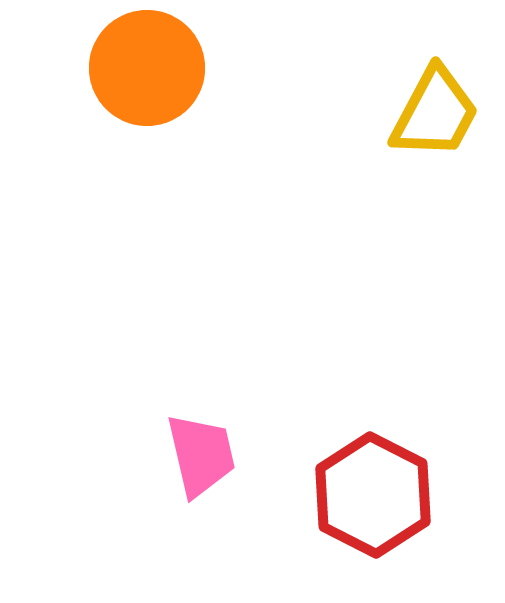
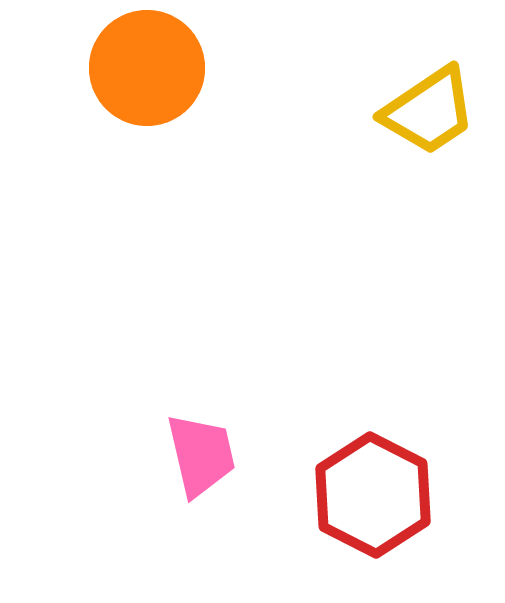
yellow trapezoid: moved 6 px left, 2 px up; rotated 28 degrees clockwise
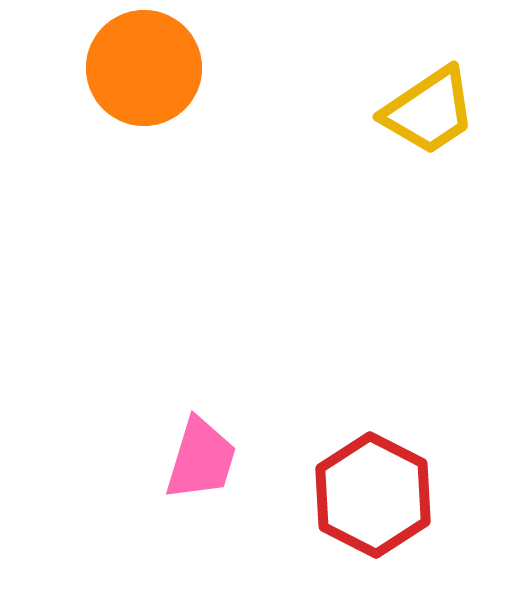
orange circle: moved 3 px left
pink trapezoid: moved 4 px down; rotated 30 degrees clockwise
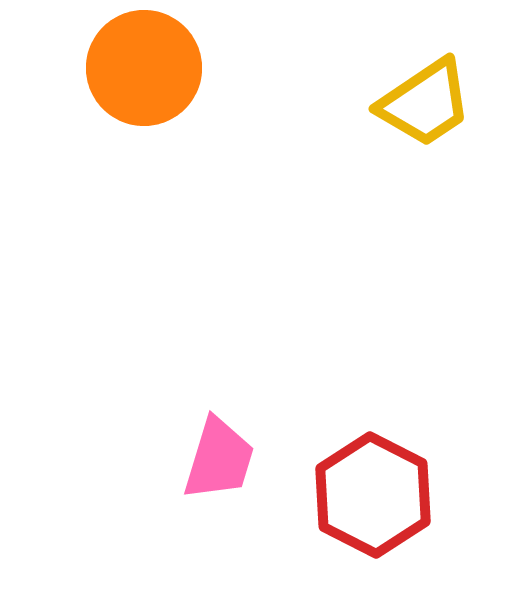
yellow trapezoid: moved 4 px left, 8 px up
pink trapezoid: moved 18 px right
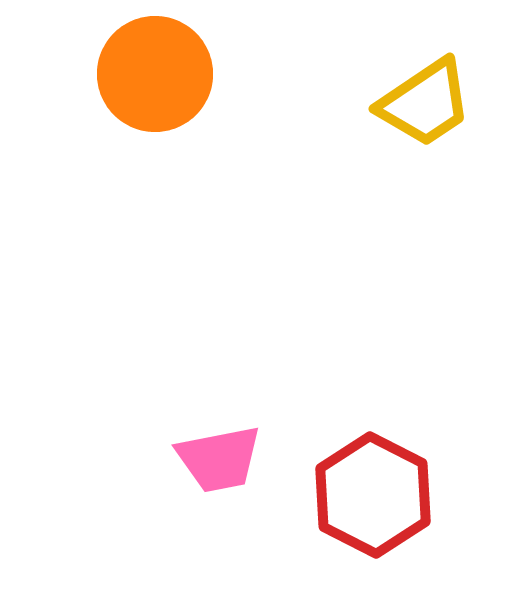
orange circle: moved 11 px right, 6 px down
pink trapezoid: rotated 62 degrees clockwise
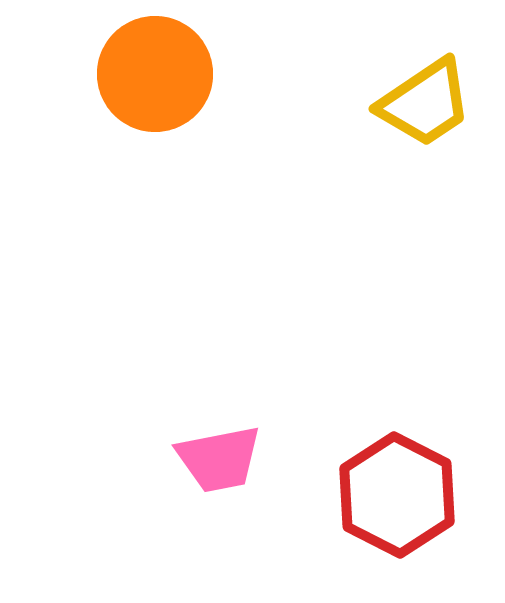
red hexagon: moved 24 px right
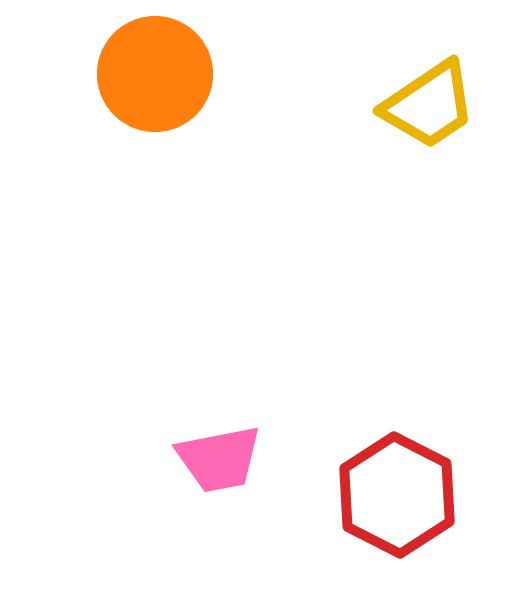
yellow trapezoid: moved 4 px right, 2 px down
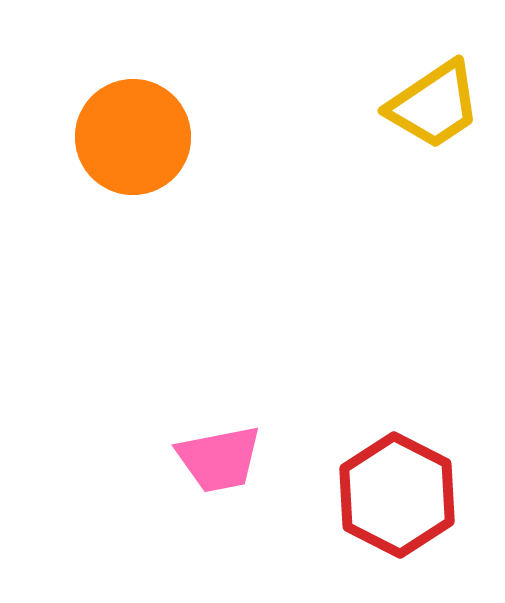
orange circle: moved 22 px left, 63 px down
yellow trapezoid: moved 5 px right
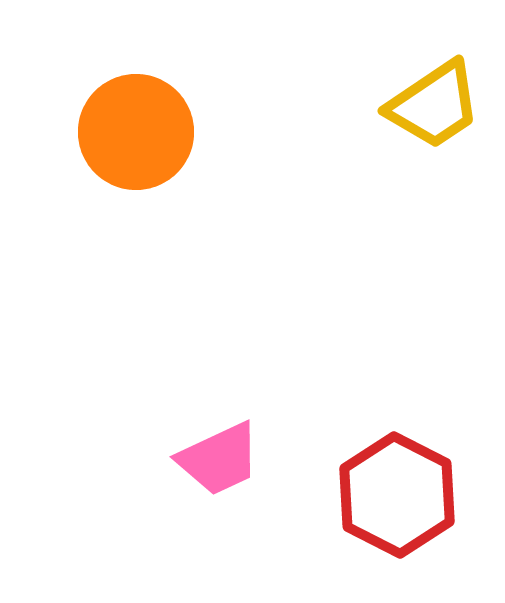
orange circle: moved 3 px right, 5 px up
pink trapezoid: rotated 14 degrees counterclockwise
